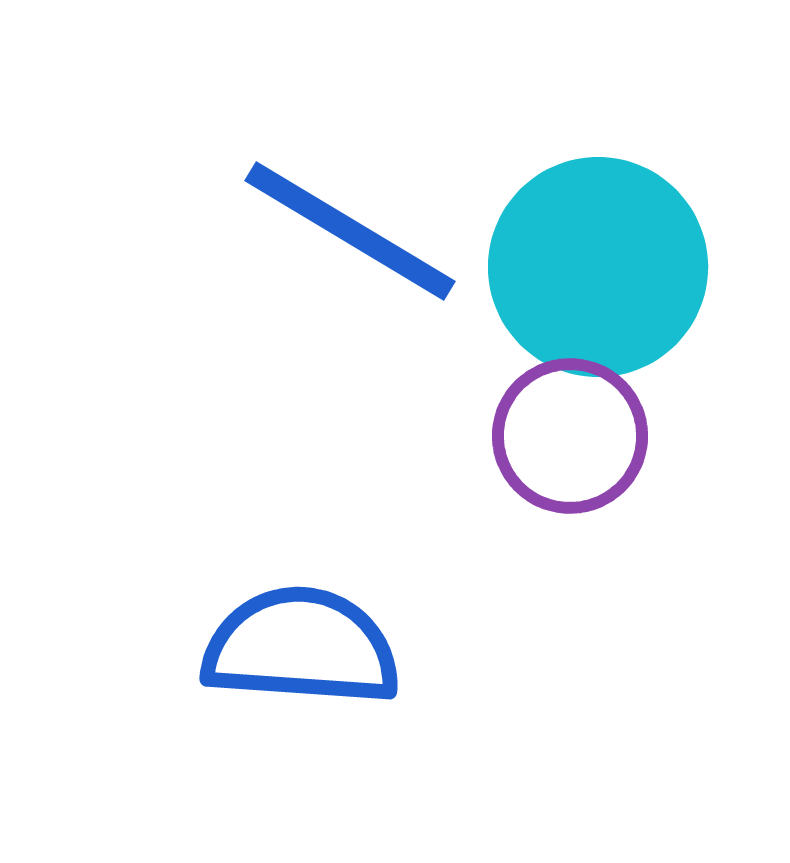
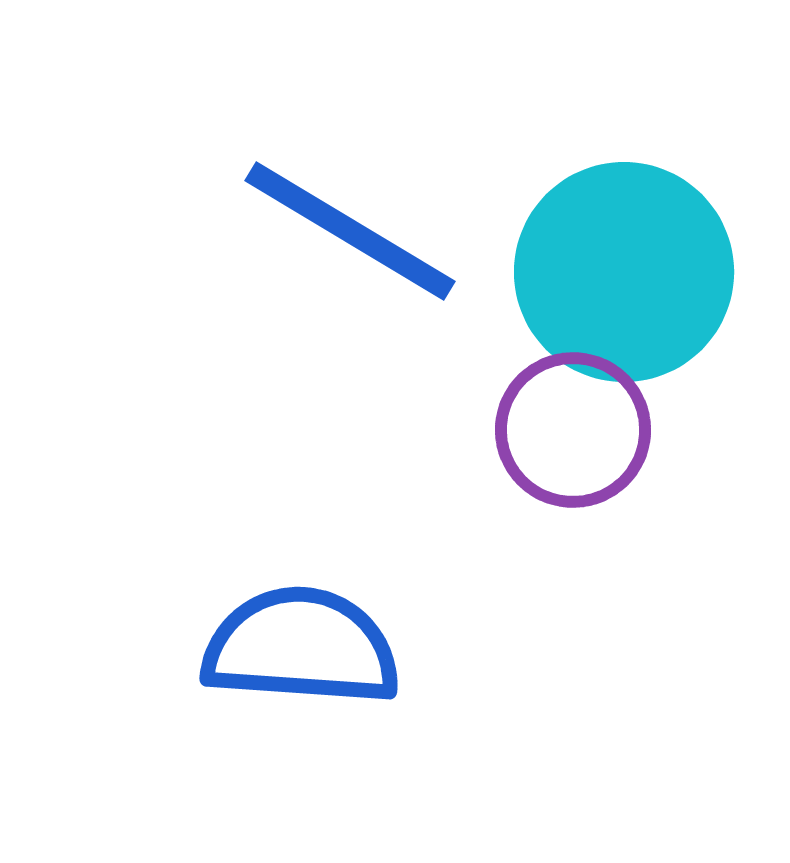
cyan circle: moved 26 px right, 5 px down
purple circle: moved 3 px right, 6 px up
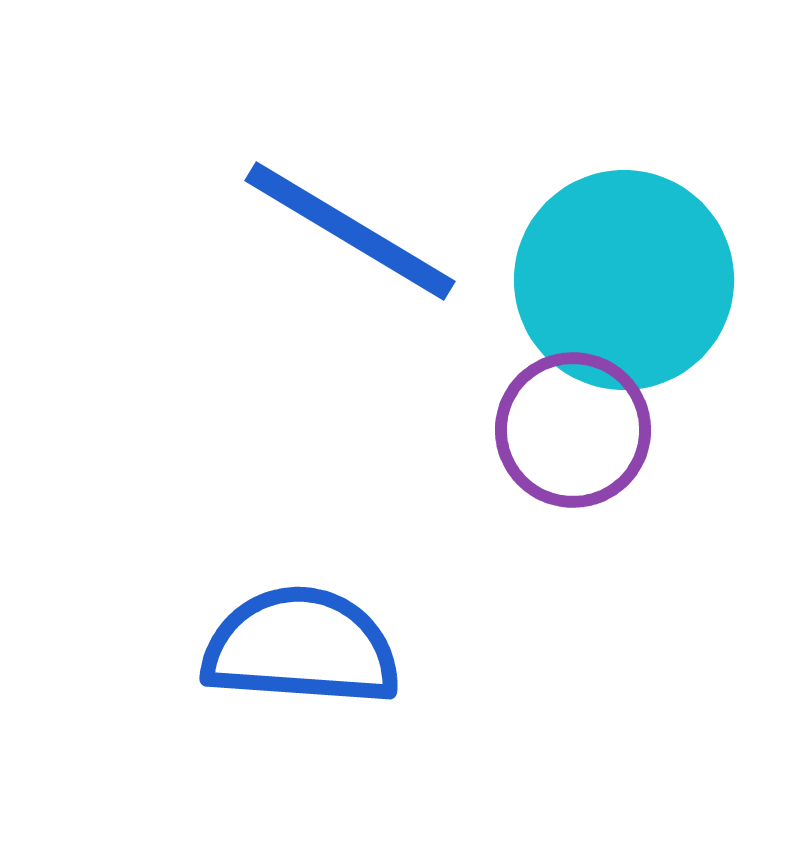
cyan circle: moved 8 px down
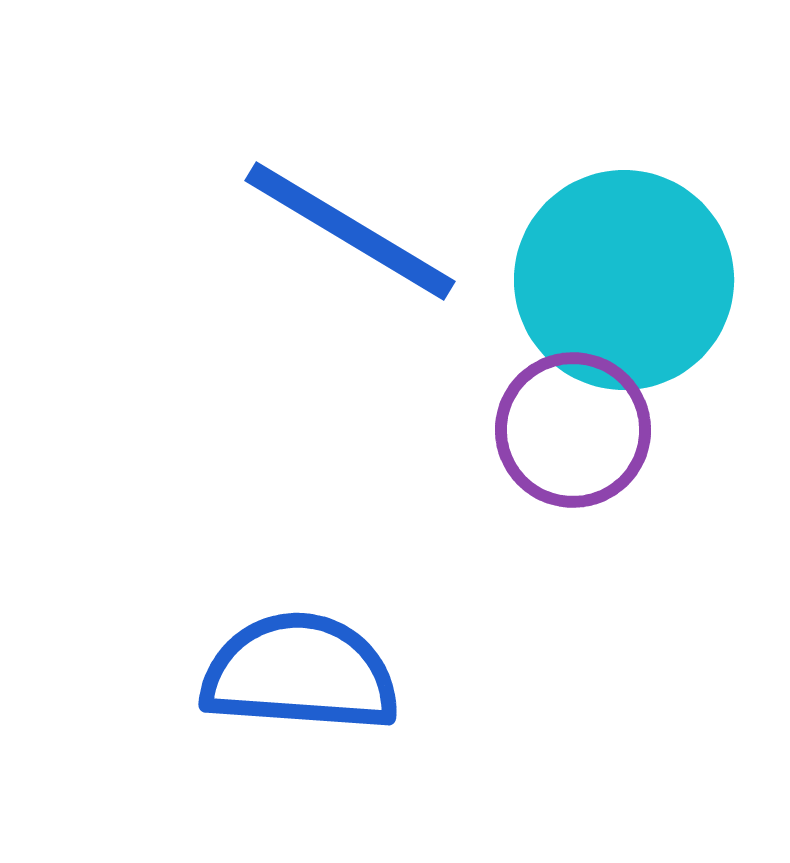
blue semicircle: moved 1 px left, 26 px down
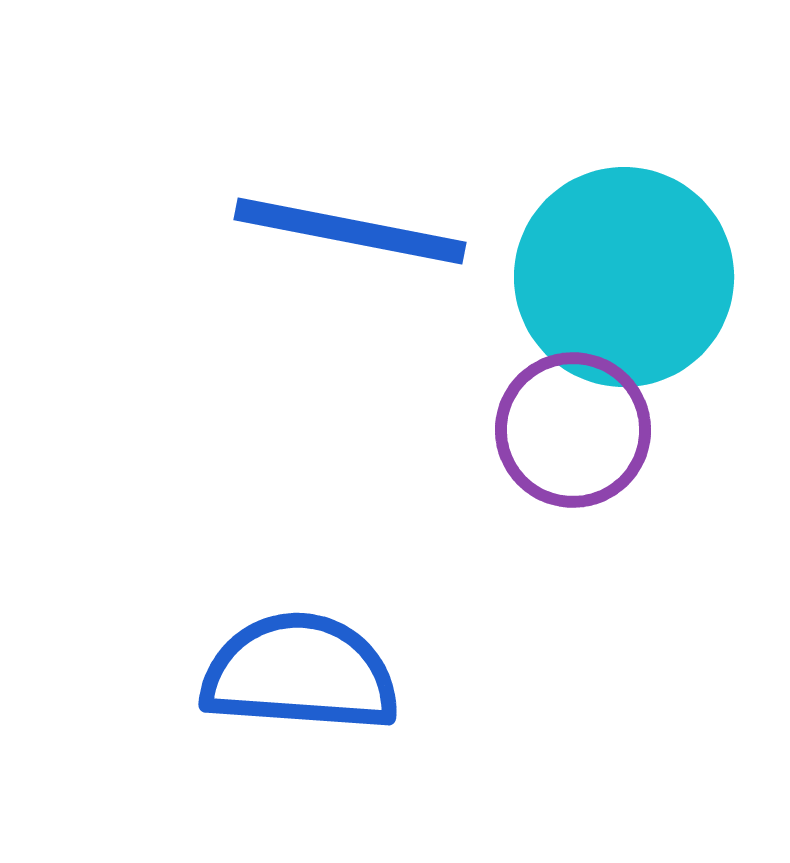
blue line: rotated 20 degrees counterclockwise
cyan circle: moved 3 px up
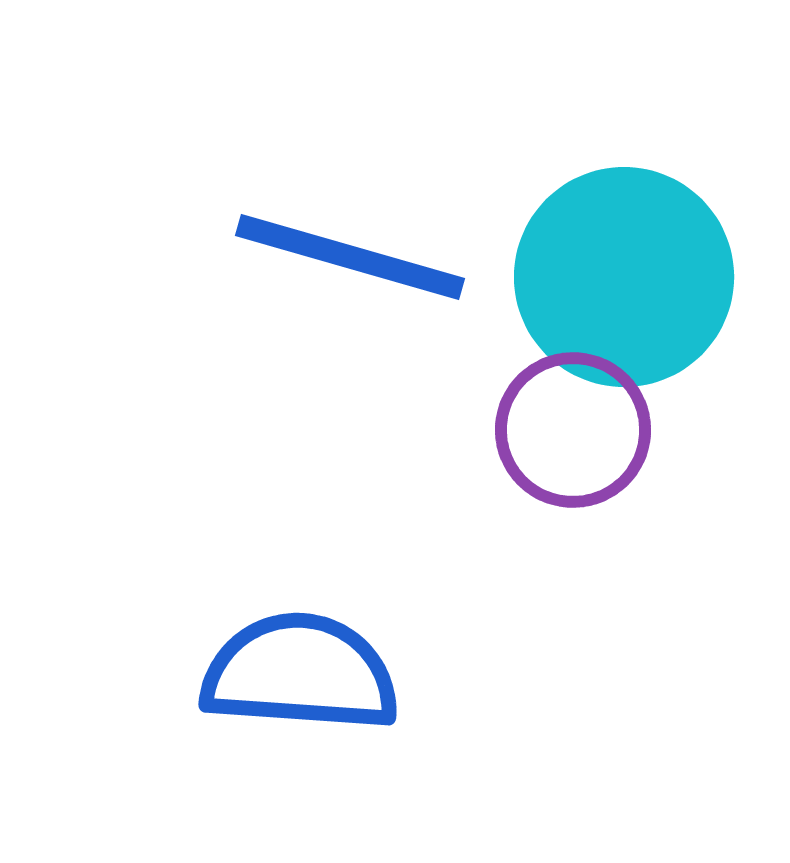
blue line: moved 26 px down; rotated 5 degrees clockwise
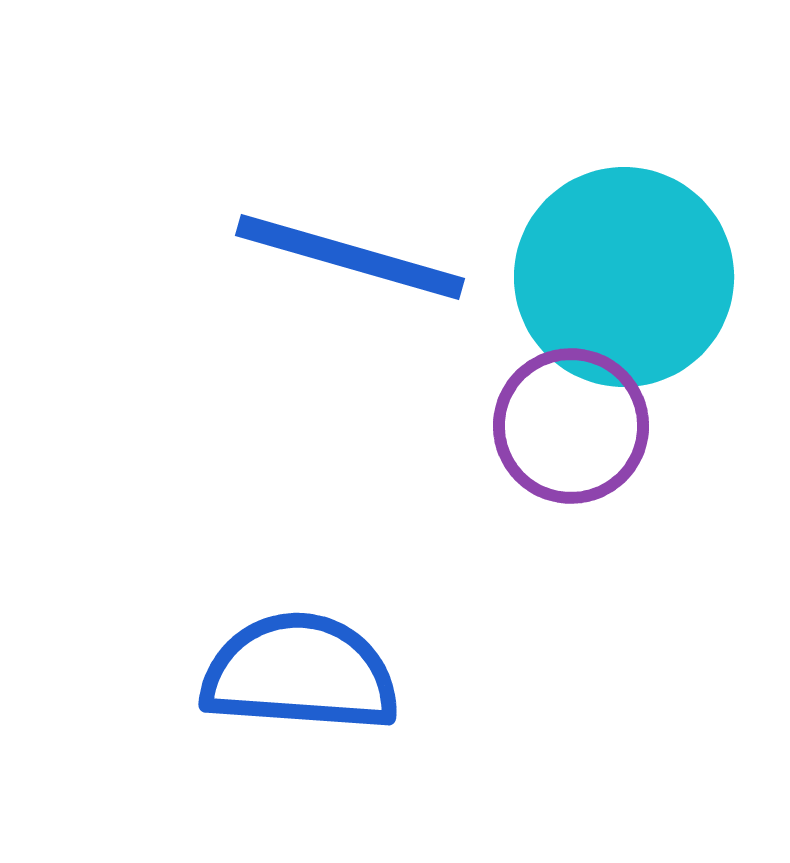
purple circle: moved 2 px left, 4 px up
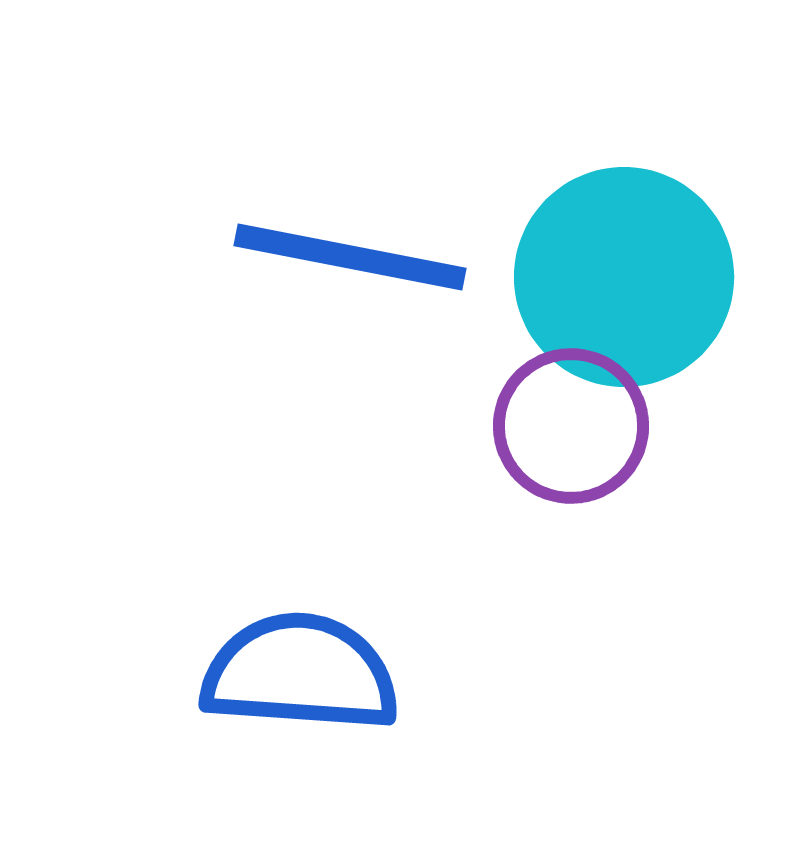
blue line: rotated 5 degrees counterclockwise
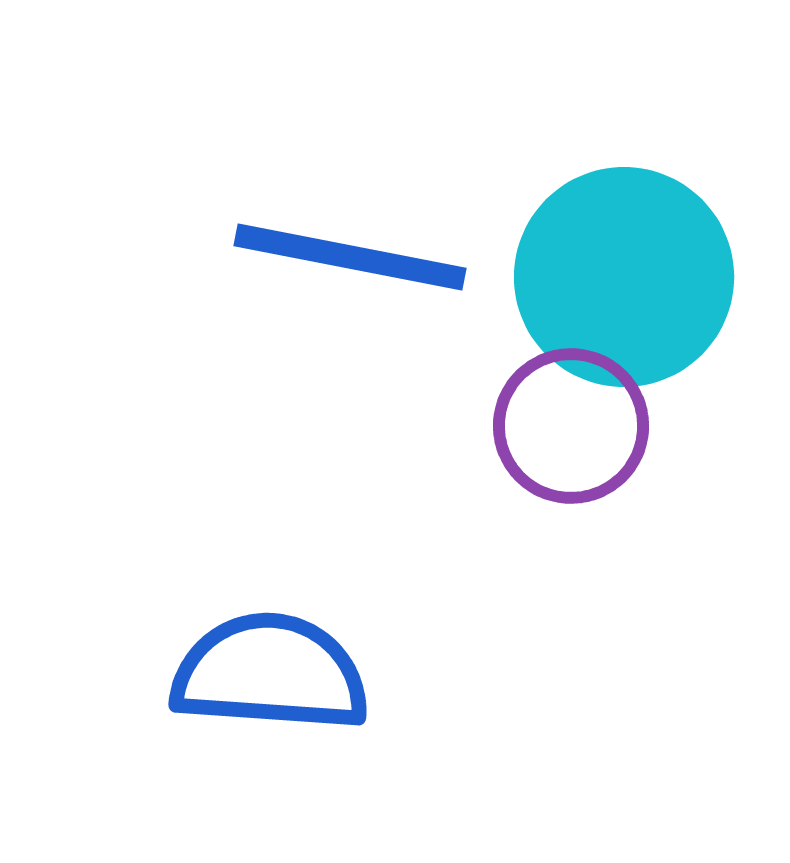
blue semicircle: moved 30 px left
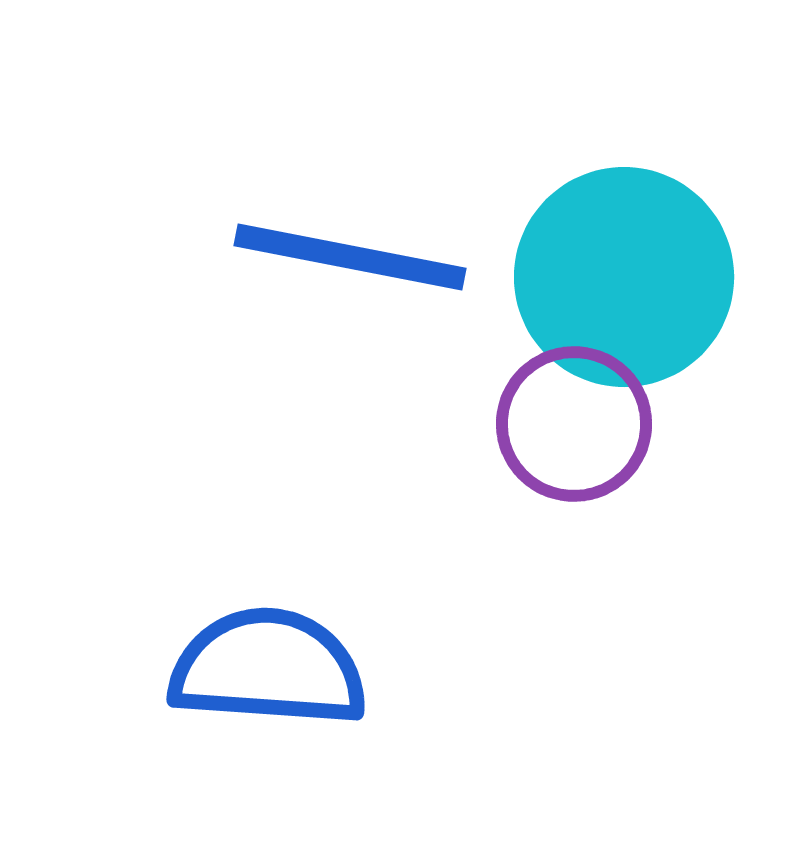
purple circle: moved 3 px right, 2 px up
blue semicircle: moved 2 px left, 5 px up
